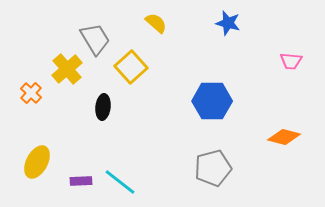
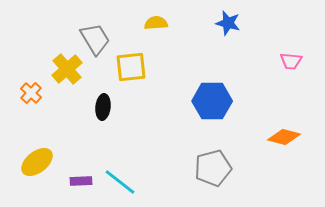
yellow semicircle: rotated 45 degrees counterclockwise
yellow square: rotated 36 degrees clockwise
yellow ellipse: rotated 24 degrees clockwise
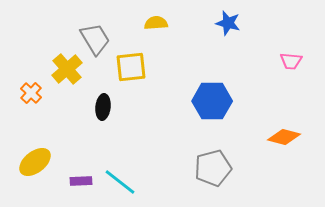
yellow ellipse: moved 2 px left
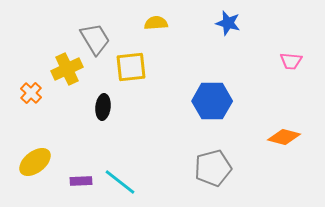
yellow cross: rotated 16 degrees clockwise
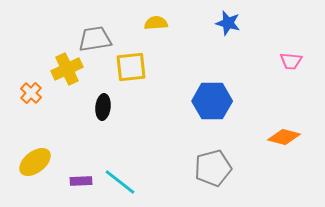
gray trapezoid: rotated 68 degrees counterclockwise
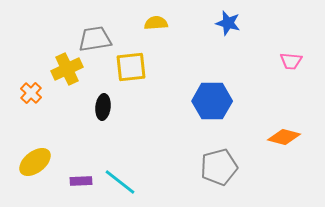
gray pentagon: moved 6 px right, 1 px up
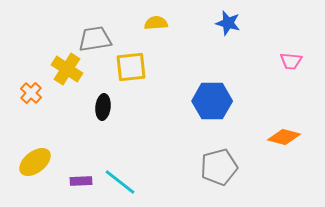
yellow cross: rotated 32 degrees counterclockwise
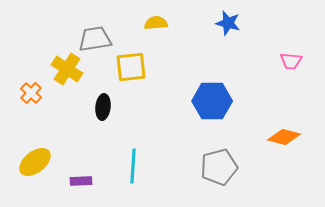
cyan line: moved 13 px right, 16 px up; rotated 56 degrees clockwise
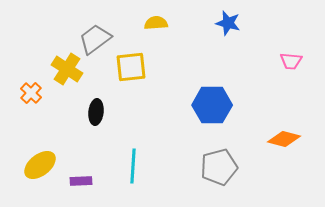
gray trapezoid: rotated 28 degrees counterclockwise
blue hexagon: moved 4 px down
black ellipse: moved 7 px left, 5 px down
orange diamond: moved 2 px down
yellow ellipse: moved 5 px right, 3 px down
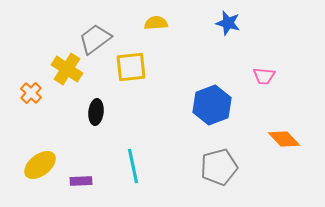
pink trapezoid: moved 27 px left, 15 px down
blue hexagon: rotated 21 degrees counterclockwise
orange diamond: rotated 32 degrees clockwise
cyan line: rotated 16 degrees counterclockwise
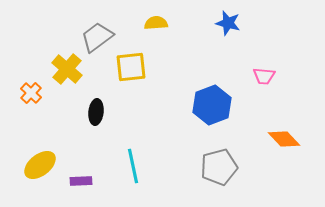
gray trapezoid: moved 2 px right, 2 px up
yellow cross: rotated 8 degrees clockwise
